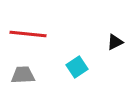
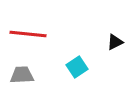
gray trapezoid: moved 1 px left
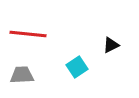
black triangle: moved 4 px left, 3 px down
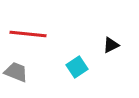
gray trapezoid: moved 6 px left, 3 px up; rotated 25 degrees clockwise
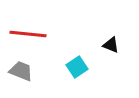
black triangle: rotated 48 degrees clockwise
gray trapezoid: moved 5 px right, 1 px up
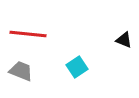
black triangle: moved 13 px right, 5 px up
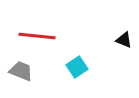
red line: moved 9 px right, 2 px down
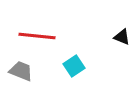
black triangle: moved 2 px left, 3 px up
cyan square: moved 3 px left, 1 px up
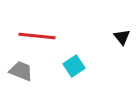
black triangle: rotated 30 degrees clockwise
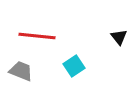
black triangle: moved 3 px left
